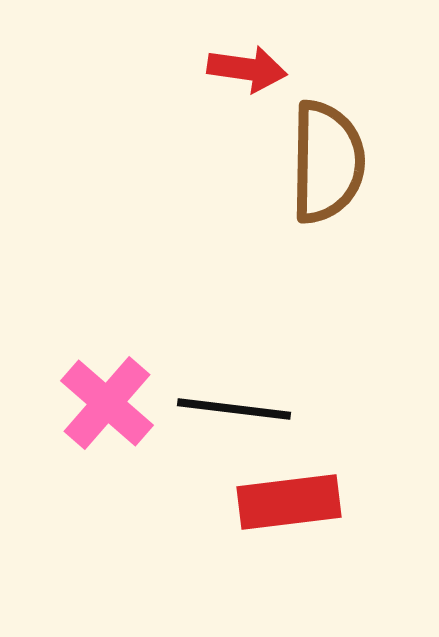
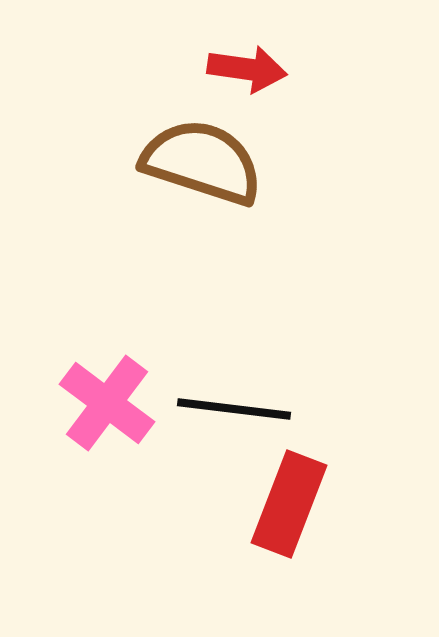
brown semicircle: moved 125 px left; rotated 73 degrees counterclockwise
pink cross: rotated 4 degrees counterclockwise
red rectangle: moved 2 px down; rotated 62 degrees counterclockwise
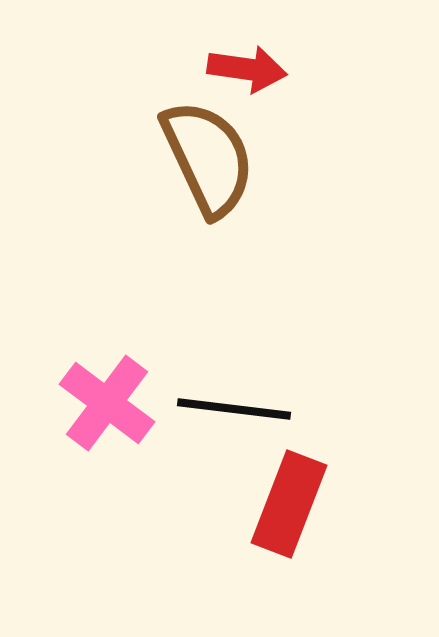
brown semicircle: moved 6 px right, 4 px up; rotated 47 degrees clockwise
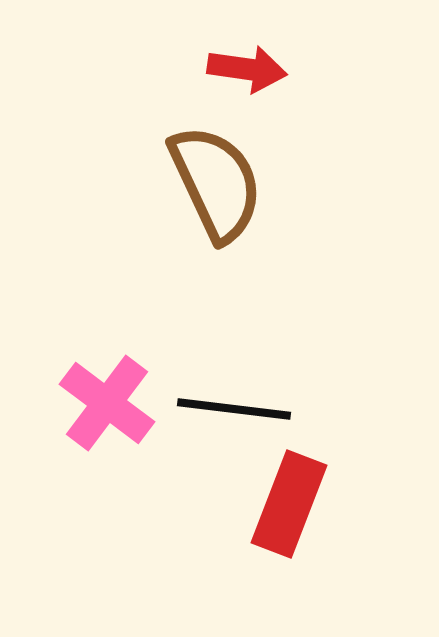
brown semicircle: moved 8 px right, 25 px down
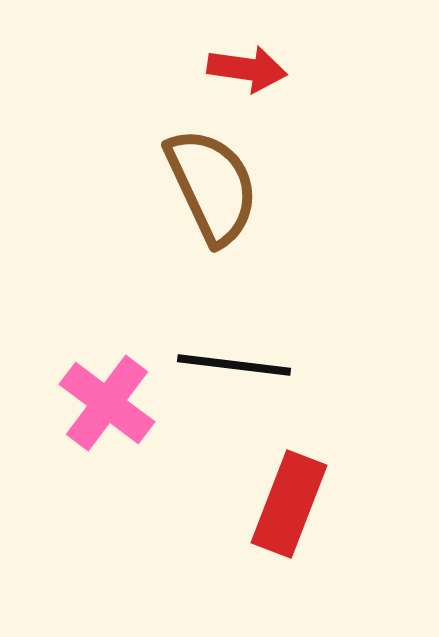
brown semicircle: moved 4 px left, 3 px down
black line: moved 44 px up
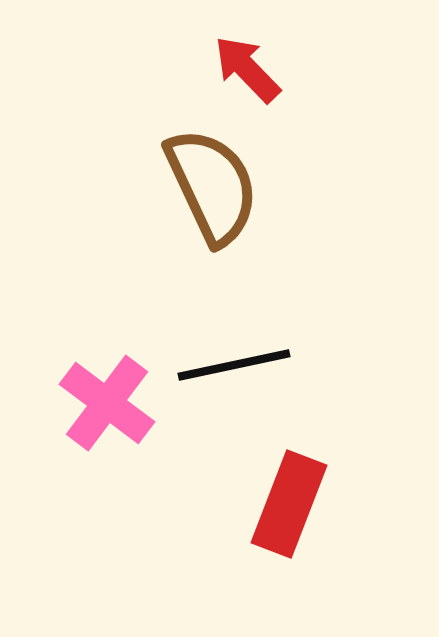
red arrow: rotated 142 degrees counterclockwise
black line: rotated 19 degrees counterclockwise
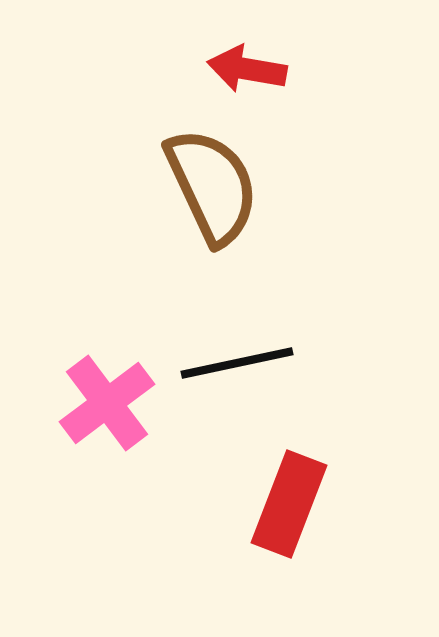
red arrow: rotated 36 degrees counterclockwise
black line: moved 3 px right, 2 px up
pink cross: rotated 16 degrees clockwise
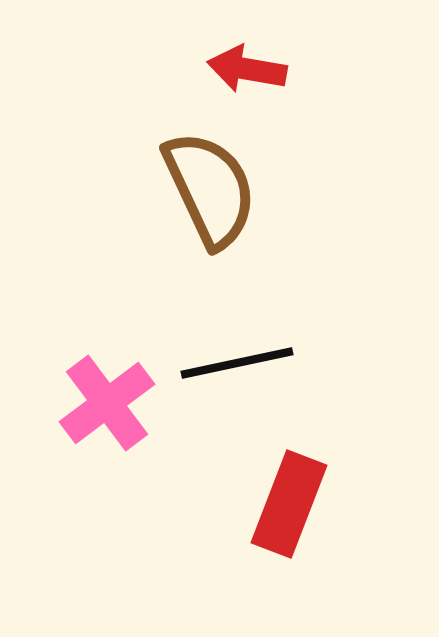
brown semicircle: moved 2 px left, 3 px down
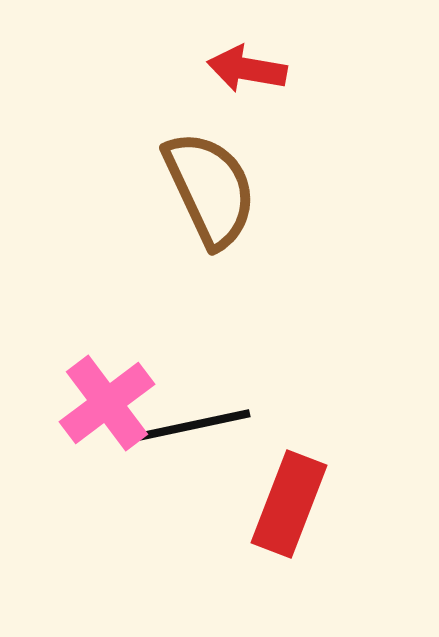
black line: moved 43 px left, 62 px down
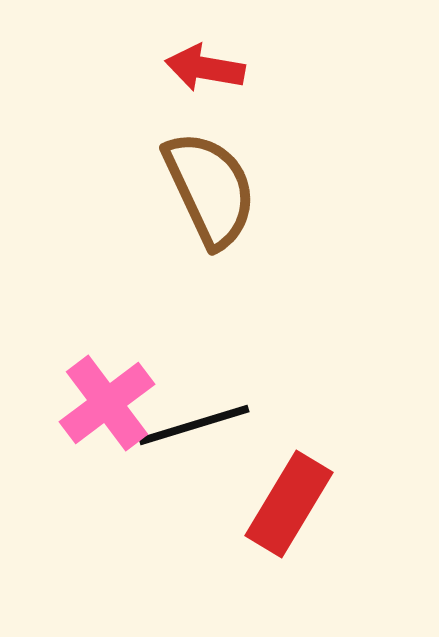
red arrow: moved 42 px left, 1 px up
black line: rotated 5 degrees counterclockwise
red rectangle: rotated 10 degrees clockwise
